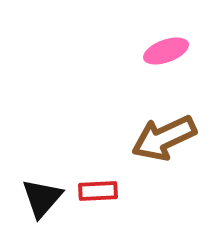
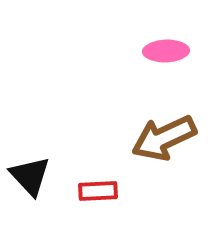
pink ellipse: rotated 18 degrees clockwise
black triangle: moved 12 px left, 22 px up; rotated 24 degrees counterclockwise
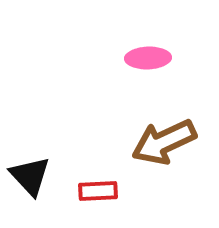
pink ellipse: moved 18 px left, 7 px down
brown arrow: moved 4 px down
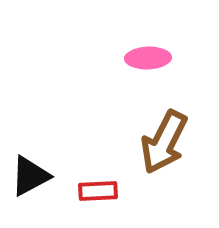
brown arrow: rotated 38 degrees counterclockwise
black triangle: rotated 45 degrees clockwise
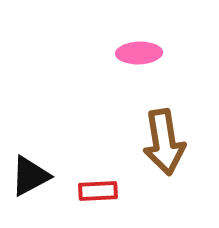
pink ellipse: moved 9 px left, 5 px up
brown arrow: rotated 36 degrees counterclockwise
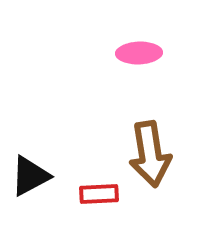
brown arrow: moved 14 px left, 12 px down
red rectangle: moved 1 px right, 3 px down
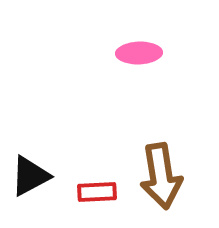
brown arrow: moved 11 px right, 22 px down
red rectangle: moved 2 px left, 2 px up
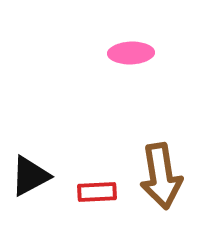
pink ellipse: moved 8 px left
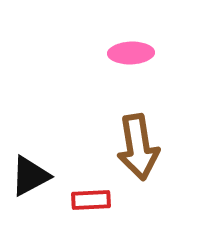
brown arrow: moved 23 px left, 29 px up
red rectangle: moved 6 px left, 8 px down
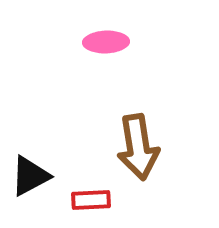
pink ellipse: moved 25 px left, 11 px up
